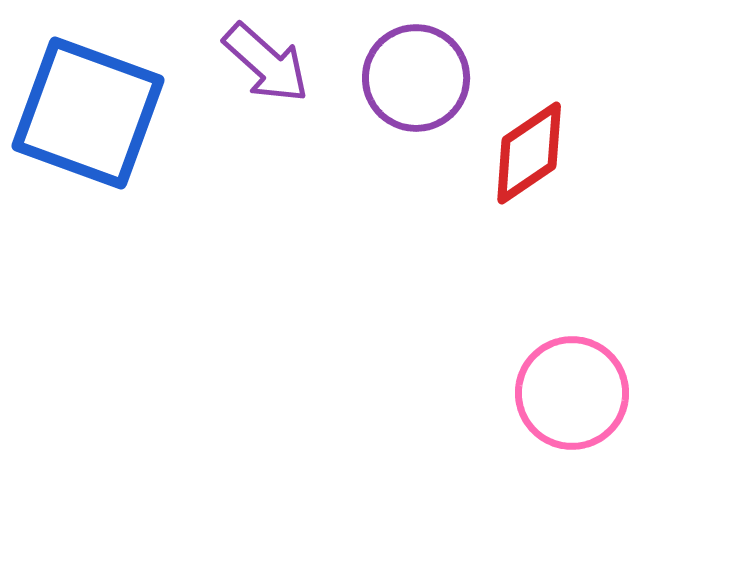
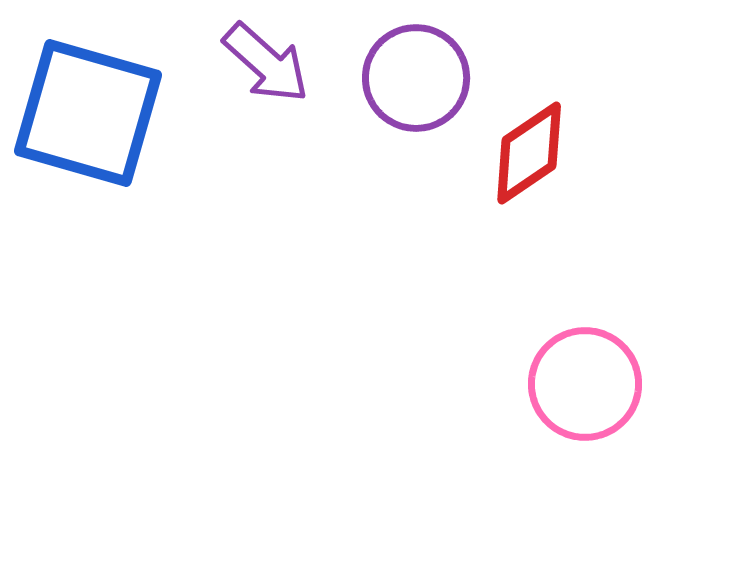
blue square: rotated 4 degrees counterclockwise
pink circle: moved 13 px right, 9 px up
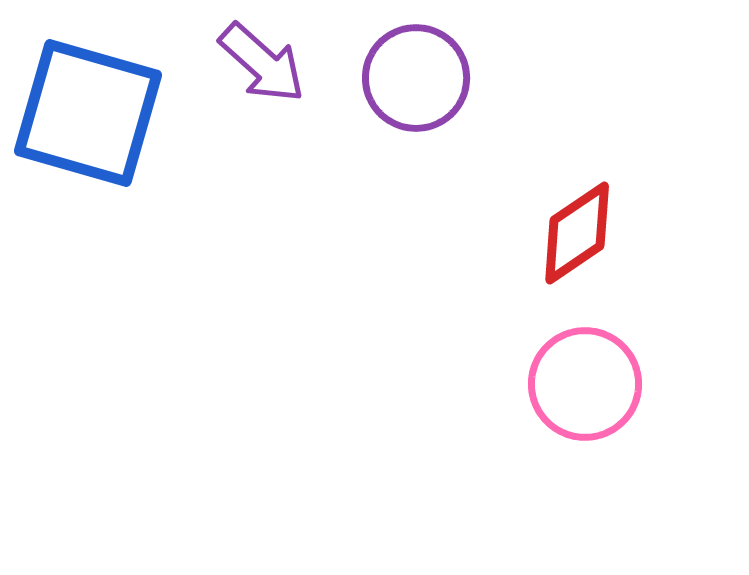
purple arrow: moved 4 px left
red diamond: moved 48 px right, 80 px down
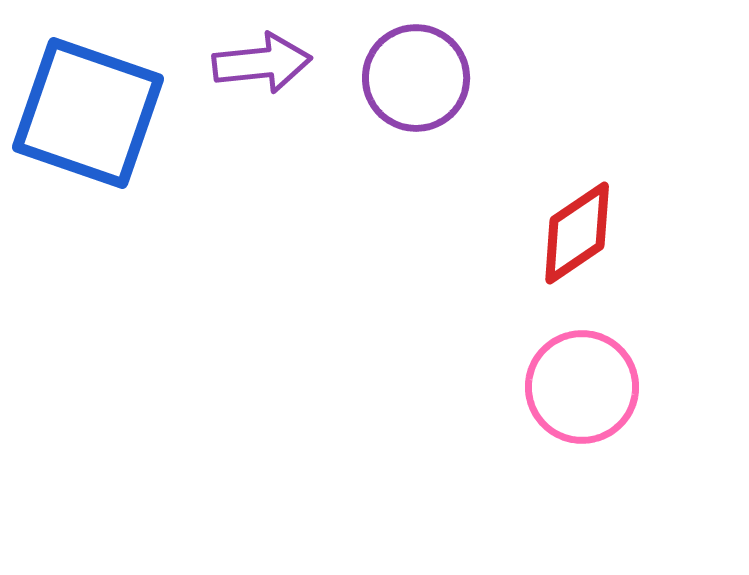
purple arrow: rotated 48 degrees counterclockwise
blue square: rotated 3 degrees clockwise
pink circle: moved 3 px left, 3 px down
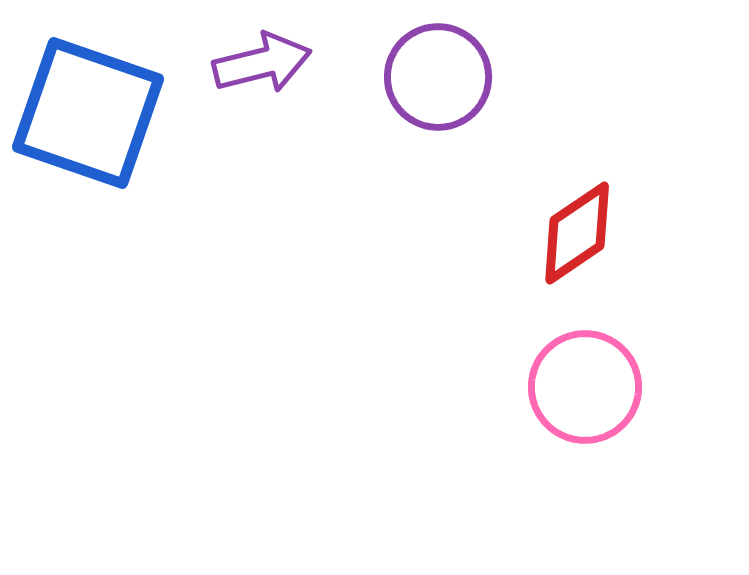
purple arrow: rotated 8 degrees counterclockwise
purple circle: moved 22 px right, 1 px up
pink circle: moved 3 px right
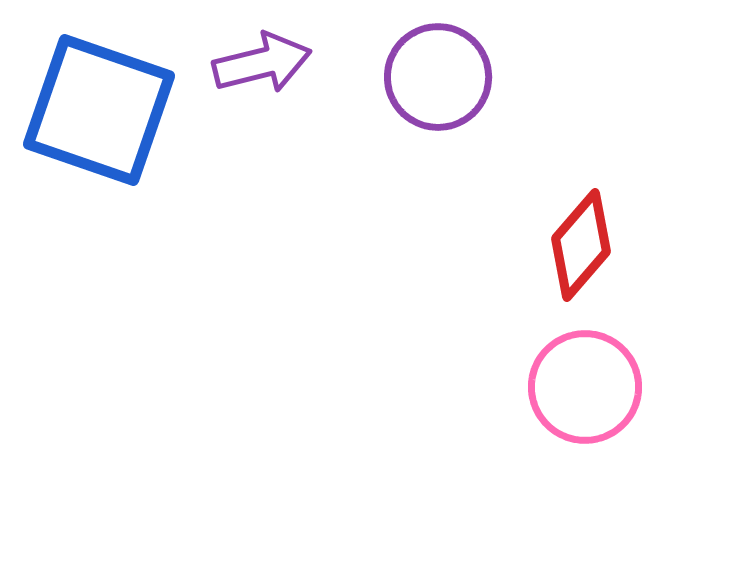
blue square: moved 11 px right, 3 px up
red diamond: moved 4 px right, 12 px down; rotated 15 degrees counterclockwise
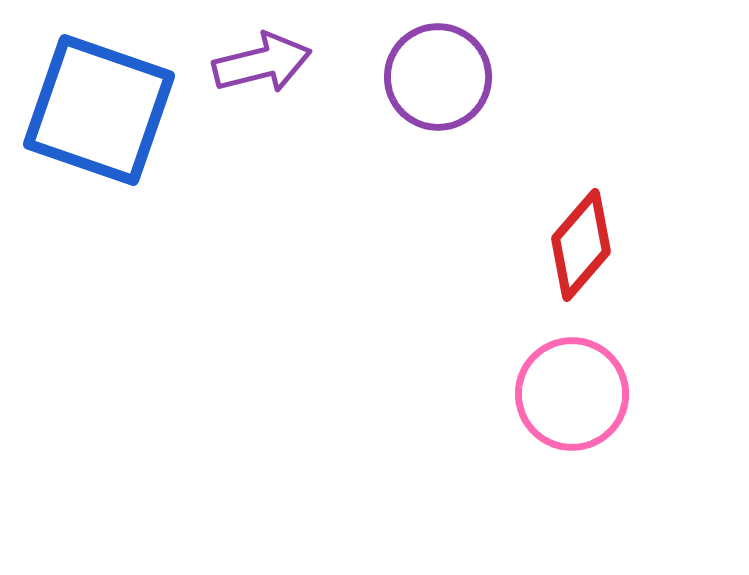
pink circle: moved 13 px left, 7 px down
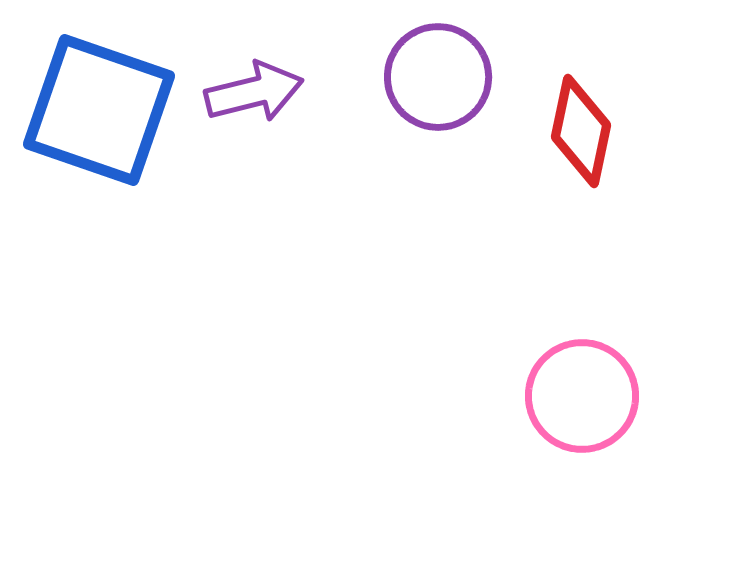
purple arrow: moved 8 px left, 29 px down
red diamond: moved 114 px up; rotated 29 degrees counterclockwise
pink circle: moved 10 px right, 2 px down
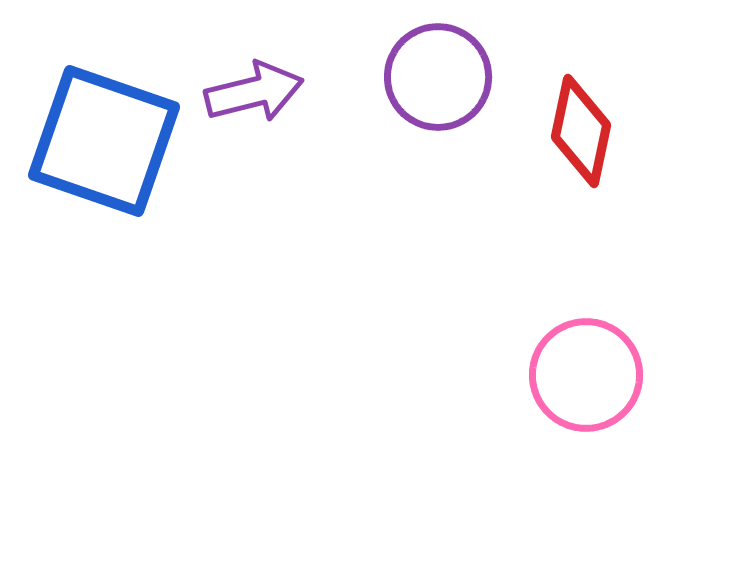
blue square: moved 5 px right, 31 px down
pink circle: moved 4 px right, 21 px up
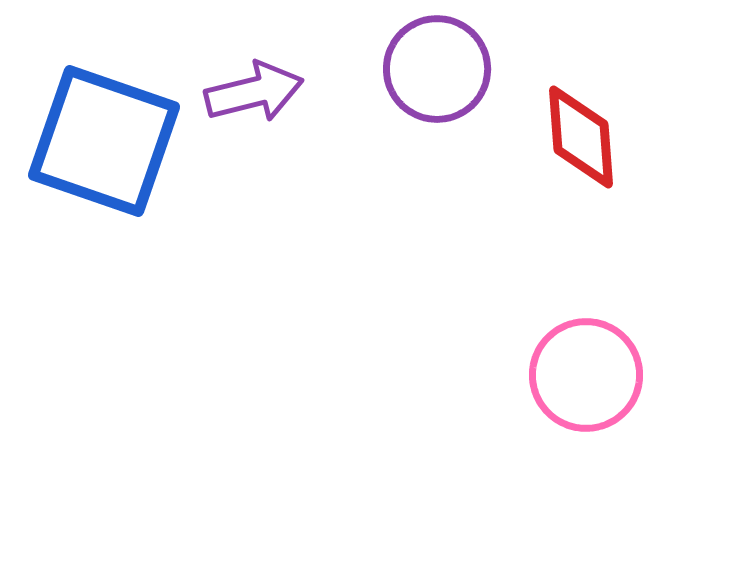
purple circle: moved 1 px left, 8 px up
red diamond: moved 6 px down; rotated 16 degrees counterclockwise
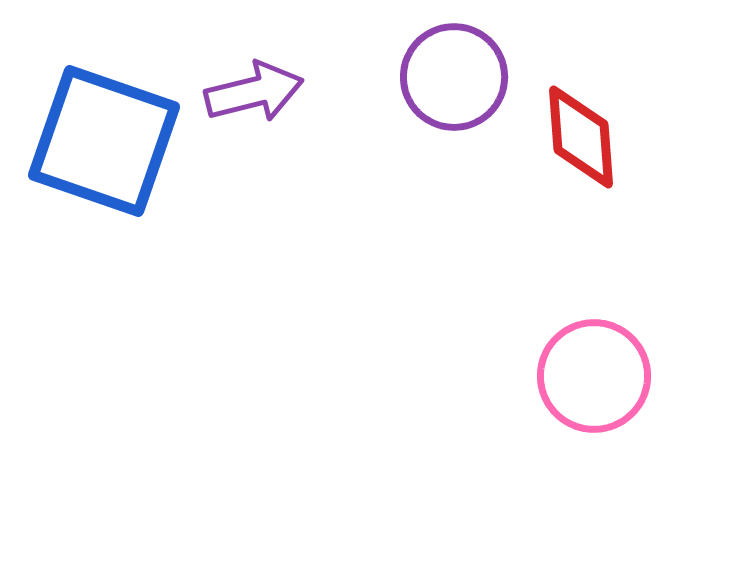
purple circle: moved 17 px right, 8 px down
pink circle: moved 8 px right, 1 px down
